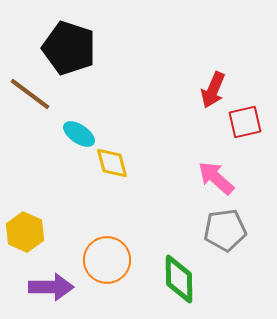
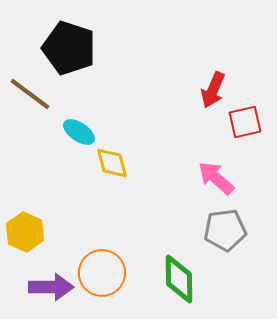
cyan ellipse: moved 2 px up
orange circle: moved 5 px left, 13 px down
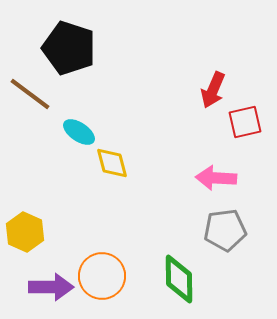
pink arrow: rotated 39 degrees counterclockwise
orange circle: moved 3 px down
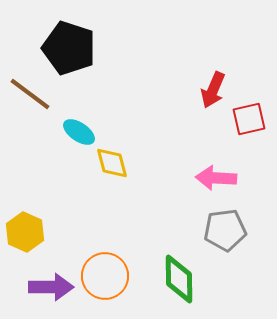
red square: moved 4 px right, 3 px up
orange circle: moved 3 px right
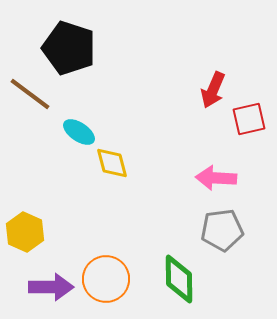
gray pentagon: moved 3 px left
orange circle: moved 1 px right, 3 px down
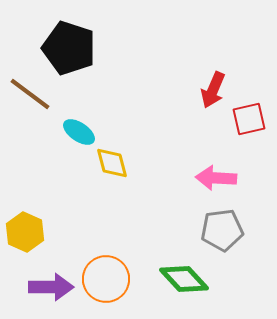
green diamond: moved 5 px right; rotated 42 degrees counterclockwise
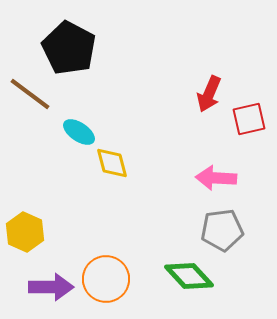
black pentagon: rotated 10 degrees clockwise
red arrow: moved 4 px left, 4 px down
green diamond: moved 5 px right, 3 px up
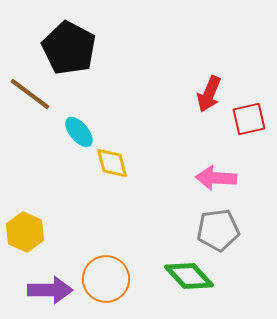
cyan ellipse: rotated 16 degrees clockwise
gray pentagon: moved 4 px left
purple arrow: moved 1 px left, 3 px down
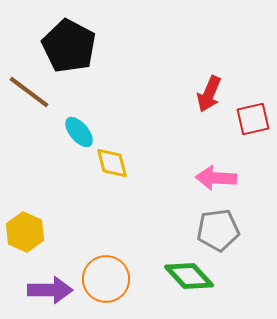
black pentagon: moved 2 px up
brown line: moved 1 px left, 2 px up
red square: moved 4 px right
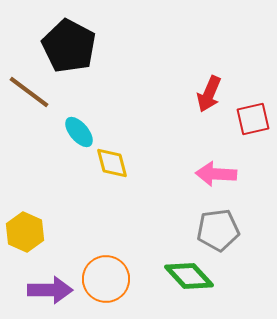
pink arrow: moved 4 px up
